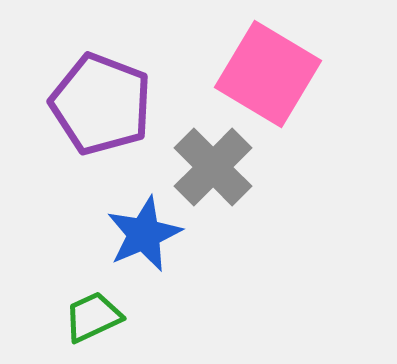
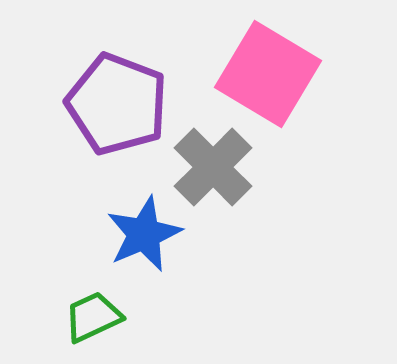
purple pentagon: moved 16 px right
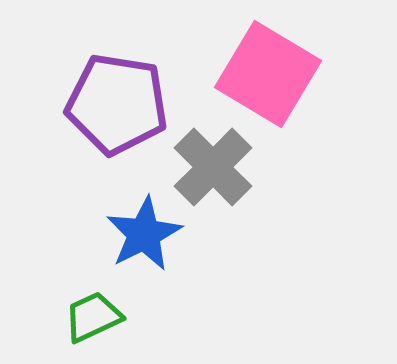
purple pentagon: rotated 12 degrees counterclockwise
blue star: rotated 4 degrees counterclockwise
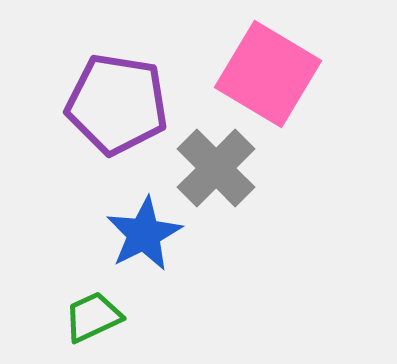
gray cross: moved 3 px right, 1 px down
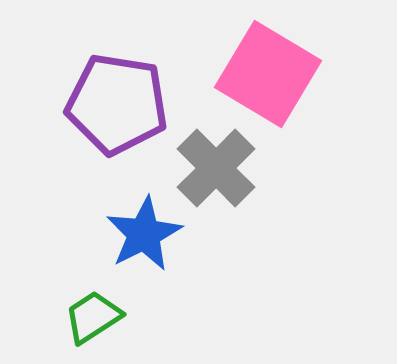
green trapezoid: rotated 8 degrees counterclockwise
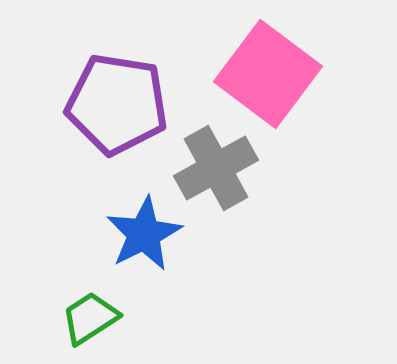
pink square: rotated 6 degrees clockwise
gray cross: rotated 16 degrees clockwise
green trapezoid: moved 3 px left, 1 px down
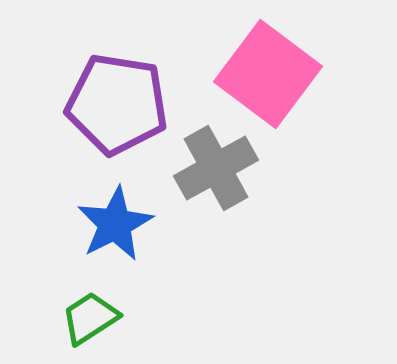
blue star: moved 29 px left, 10 px up
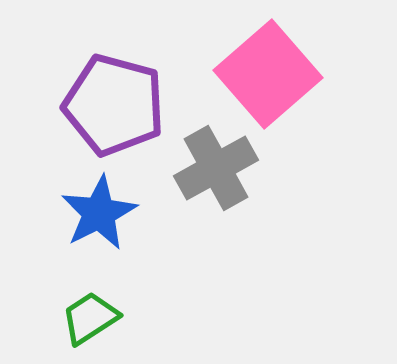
pink square: rotated 12 degrees clockwise
purple pentagon: moved 3 px left, 1 px down; rotated 6 degrees clockwise
blue star: moved 16 px left, 11 px up
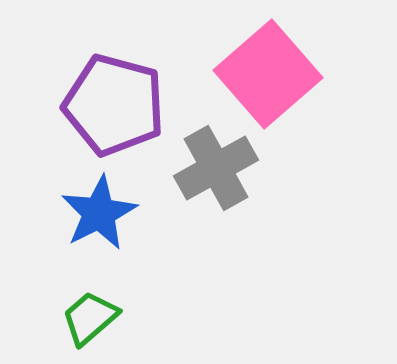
green trapezoid: rotated 8 degrees counterclockwise
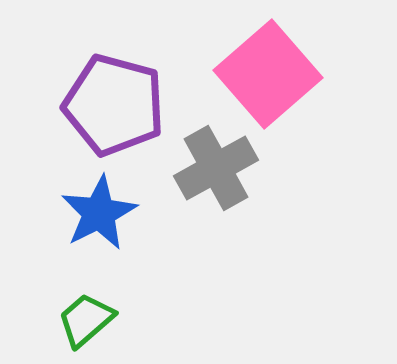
green trapezoid: moved 4 px left, 2 px down
